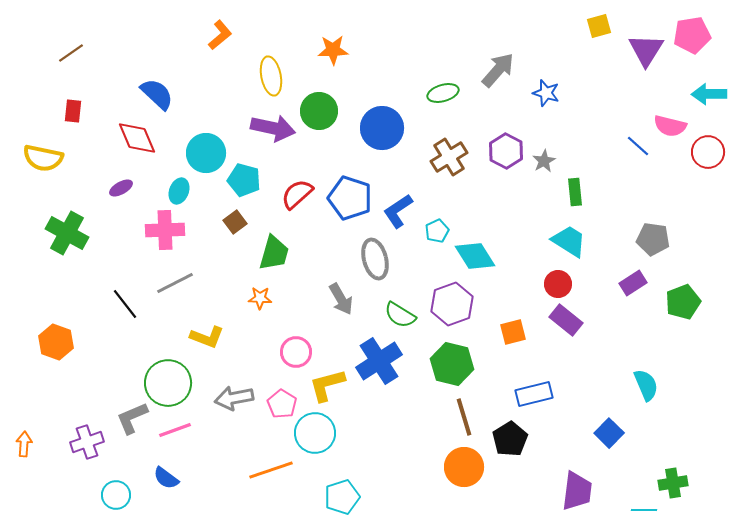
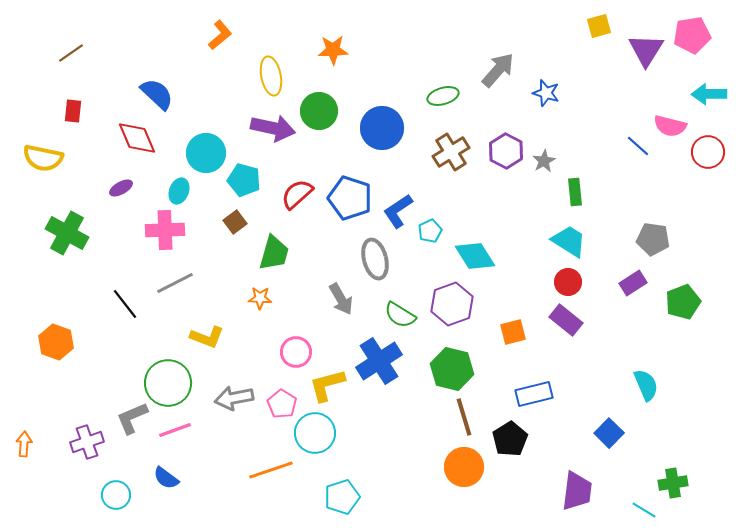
green ellipse at (443, 93): moved 3 px down
brown cross at (449, 157): moved 2 px right, 5 px up
cyan pentagon at (437, 231): moved 7 px left
red circle at (558, 284): moved 10 px right, 2 px up
green hexagon at (452, 364): moved 5 px down
cyan line at (644, 510): rotated 30 degrees clockwise
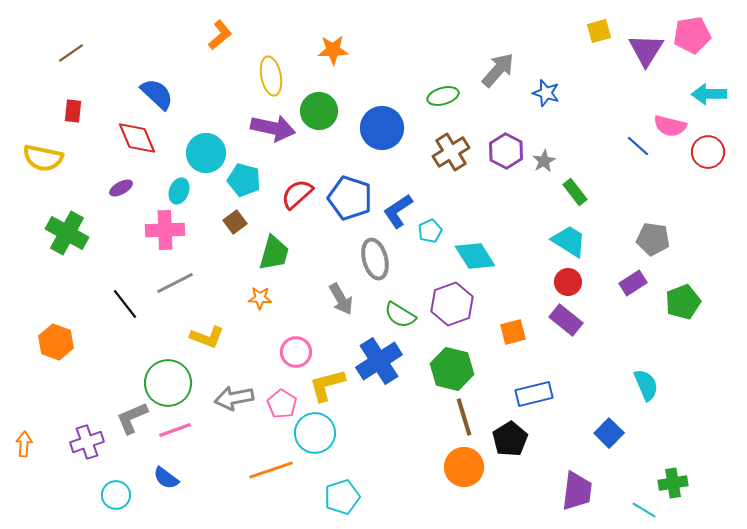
yellow square at (599, 26): moved 5 px down
green rectangle at (575, 192): rotated 32 degrees counterclockwise
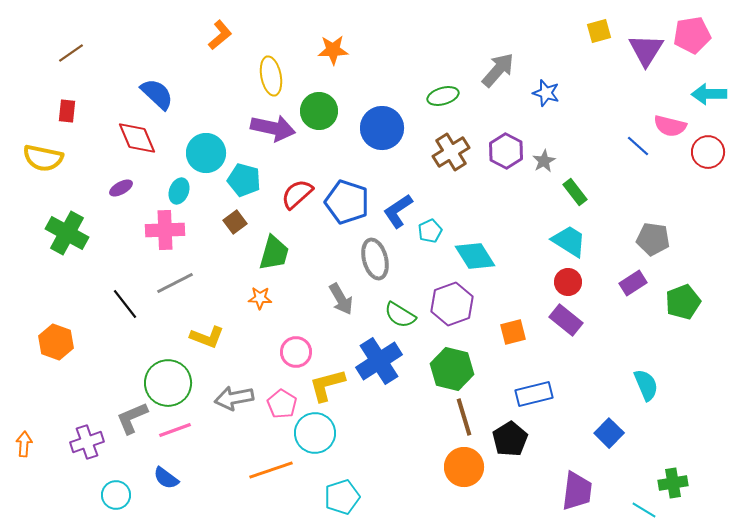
red rectangle at (73, 111): moved 6 px left
blue pentagon at (350, 198): moved 3 px left, 4 px down
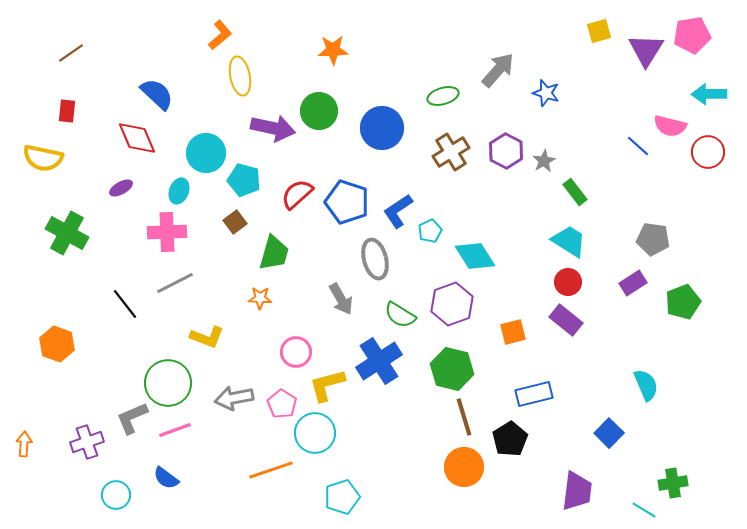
yellow ellipse at (271, 76): moved 31 px left
pink cross at (165, 230): moved 2 px right, 2 px down
orange hexagon at (56, 342): moved 1 px right, 2 px down
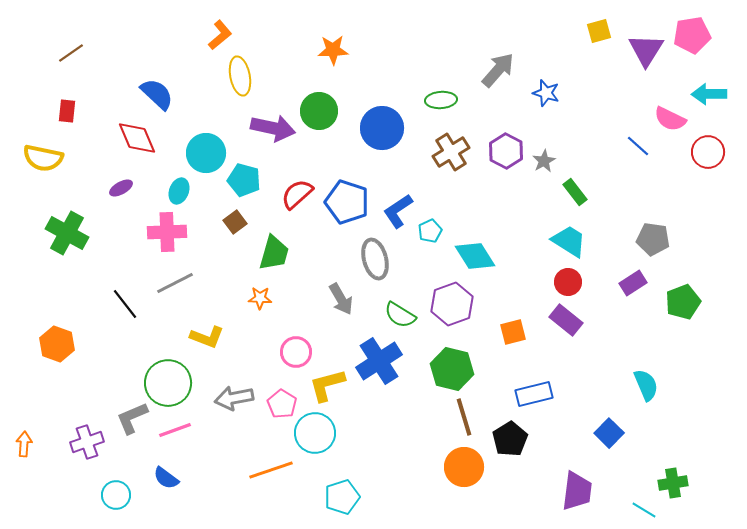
green ellipse at (443, 96): moved 2 px left, 4 px down; rotated 12 degrees clockwise
pink semicircle at (670, 126): moved 7 px up; rotated 12 degrees clockwise
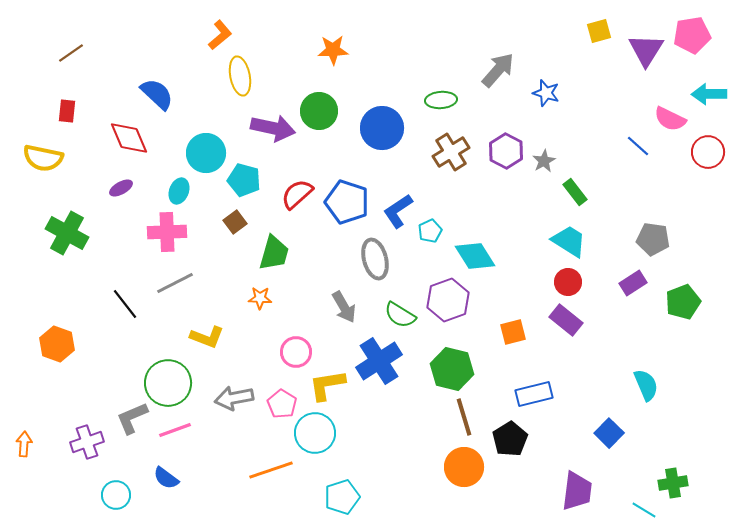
red diamond at (137, 138): moved 8 px left
gray arrow at (341, 299): moved 3 px right, 8 px down
purple hexagon at (452, 304): moved 4 px left, 4 px up
yellow L-shape at (327, 385): rotated 6 degrees clockwise
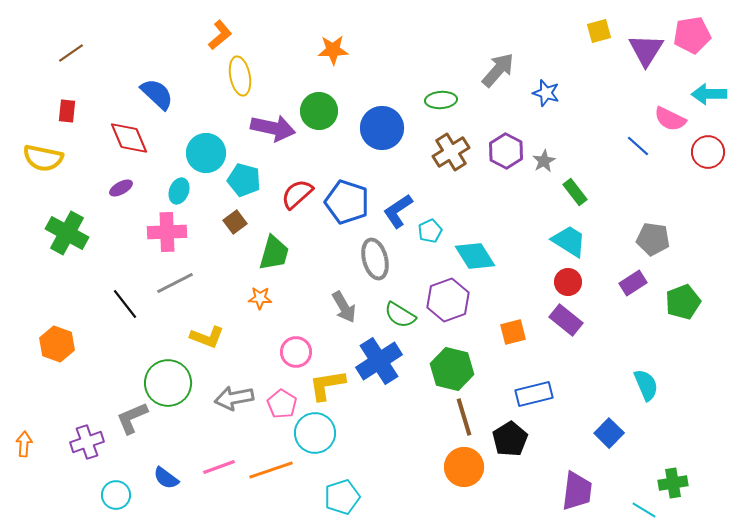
pink line at (175, 430): moved 44 px right, 37 px down
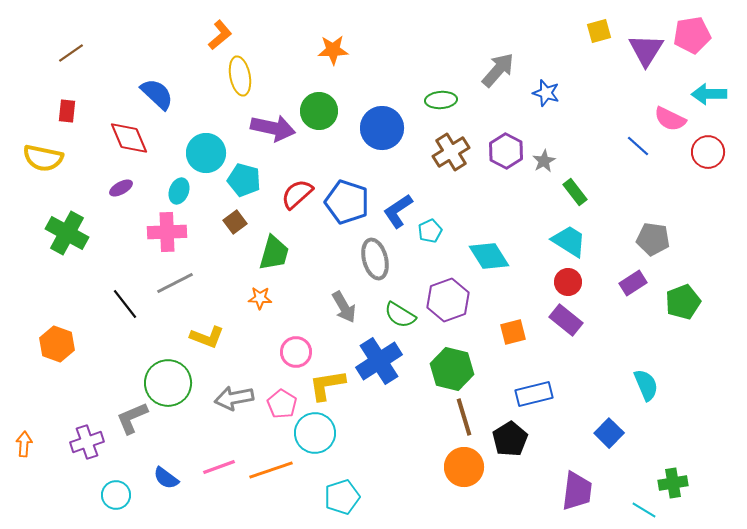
cyan diamond at (475, 256): moved 14 px right
